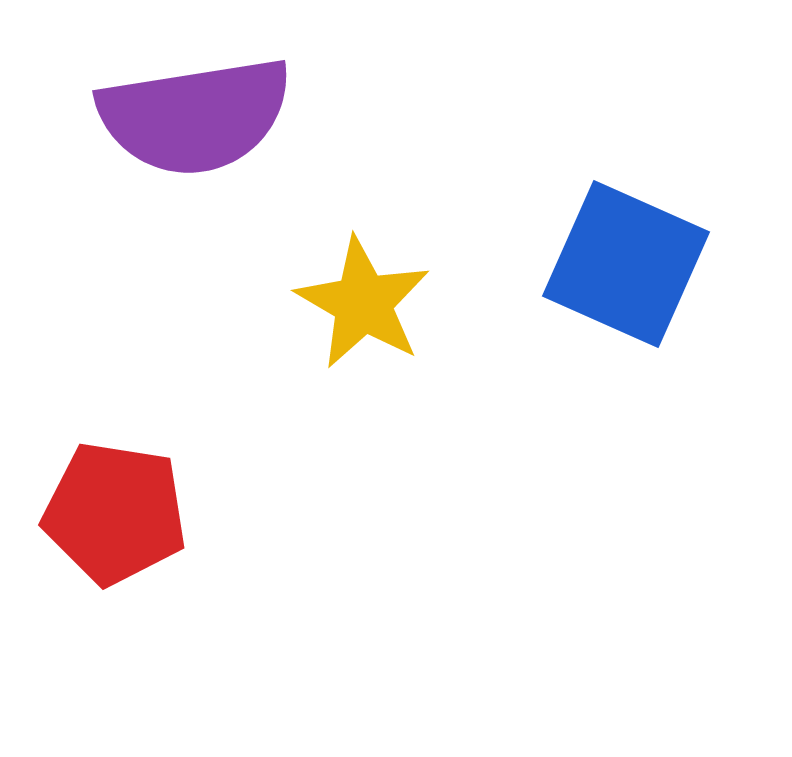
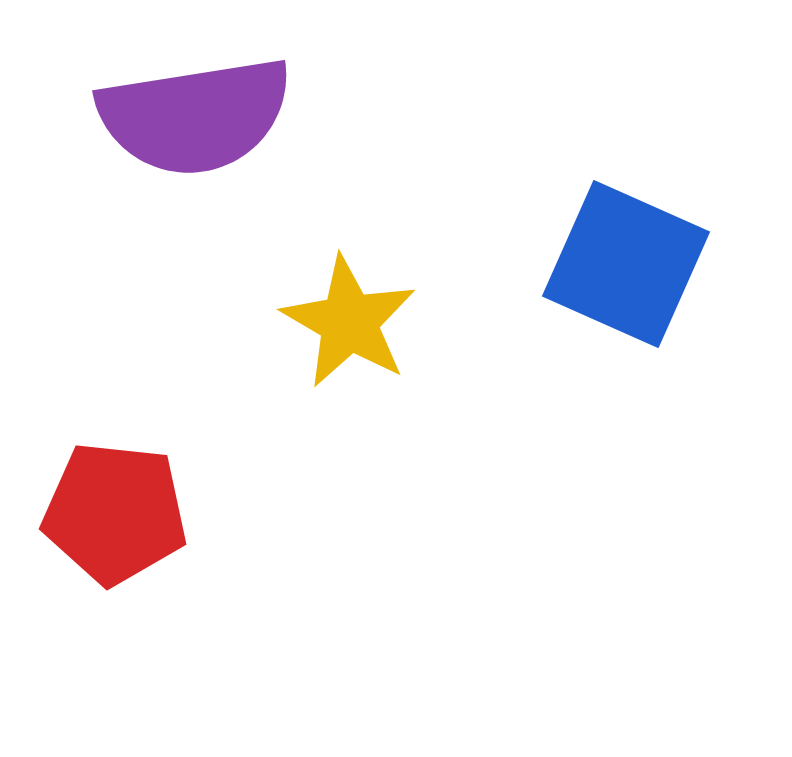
yellow star: moved 14 px left, 19 px down
red pentagon: rotated 3 degrees counterclockwise
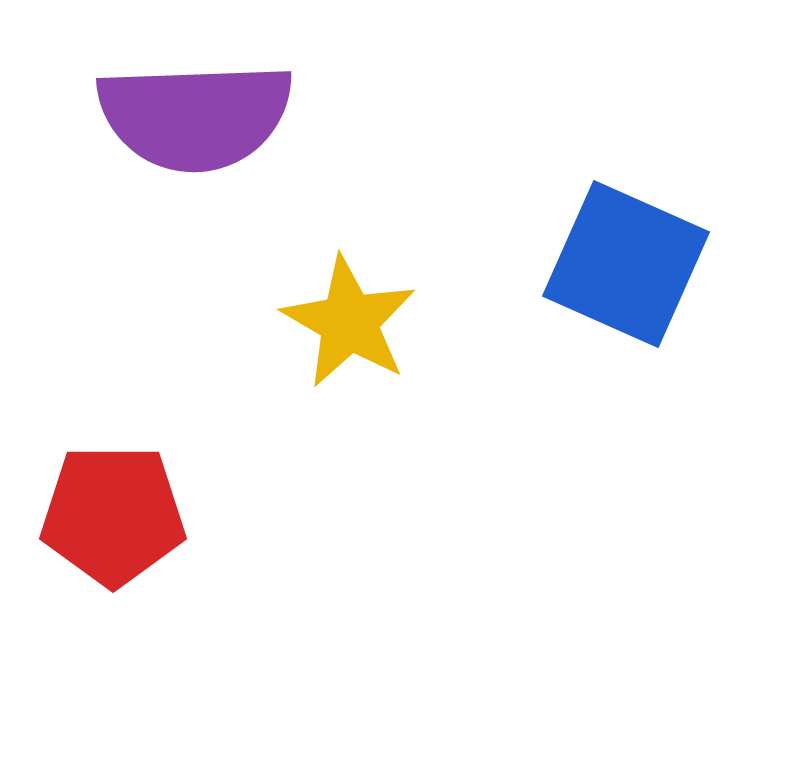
purple semicircle: rotated 7 degrees clockwise
red pentagon: moved 2 px left, 2 px down; rotated 6 degrees counterclockwise
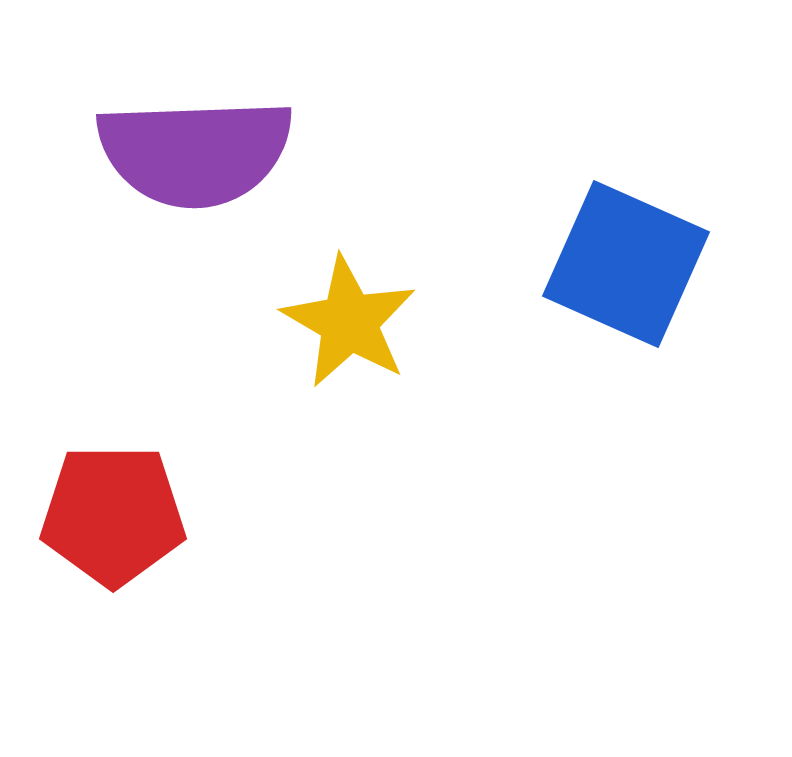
purple semicircle: moved 36 px down
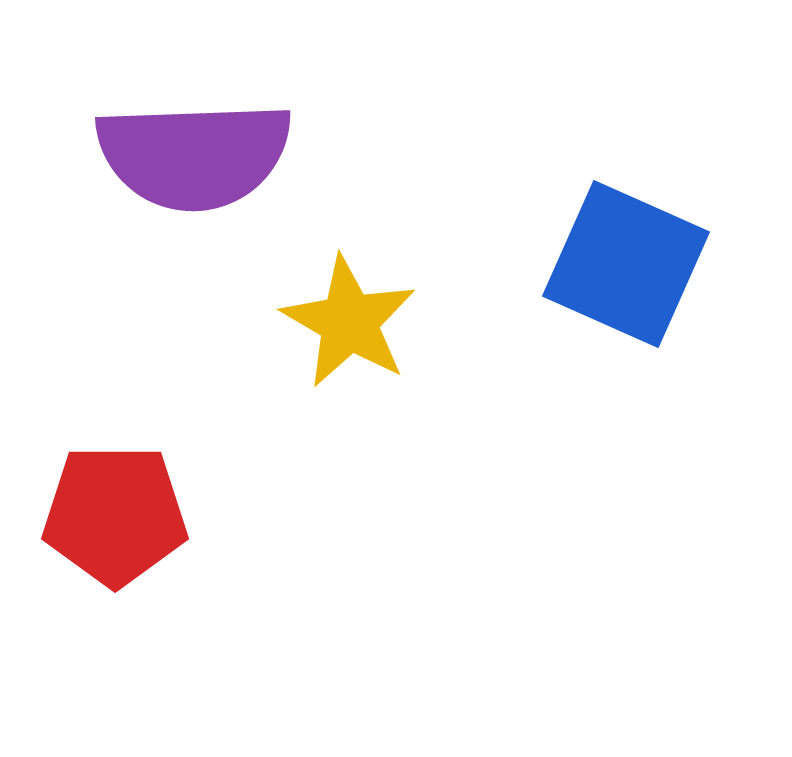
purple semicircle: moved 1 px left, 3 px down
red pentagon: moved 2 px right
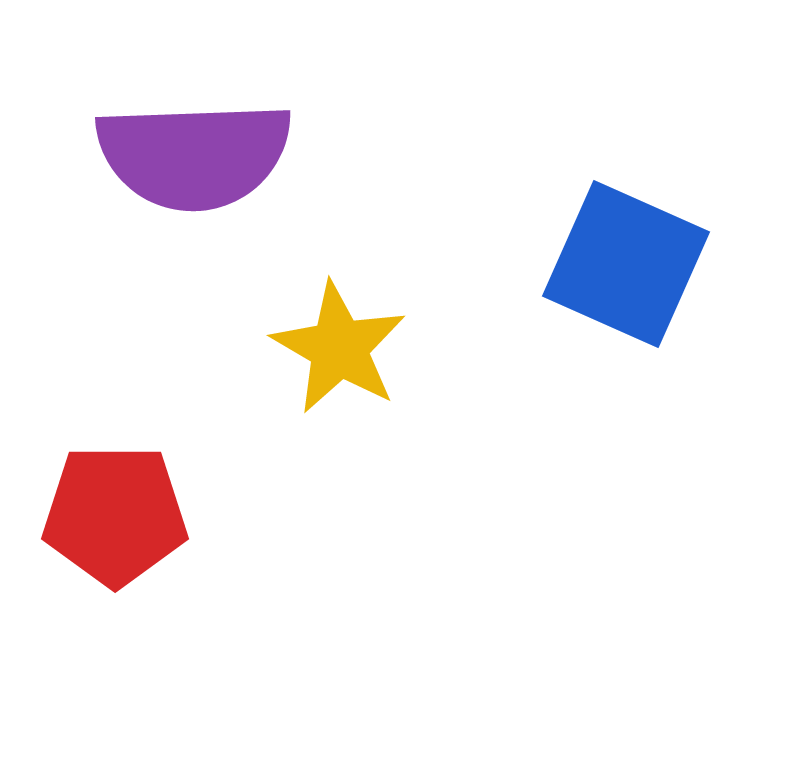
yellow star: moved 10 px left, 26 px down
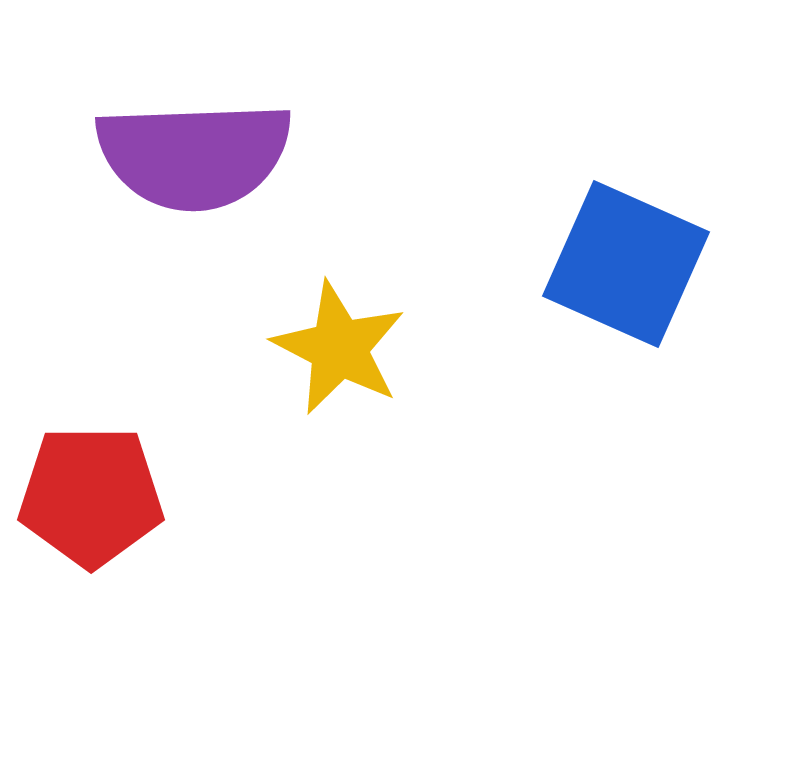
yellow star: rotated 3 degrees counterclockwise
red pentagon: moved 24 px left, 19 px up
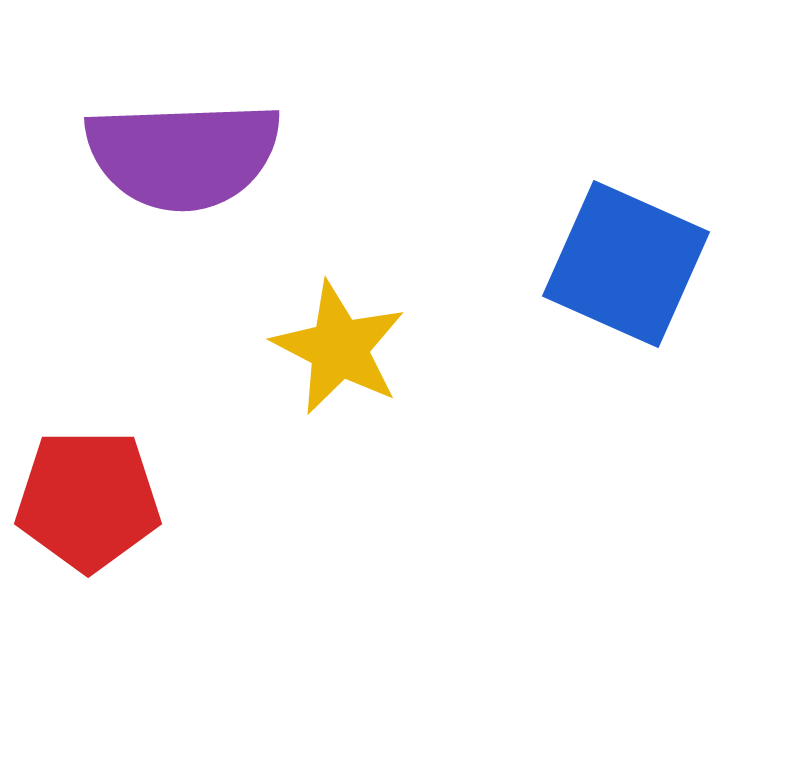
purple semicircle: moved 11 px left
red pentagon: moved 3 px left, 4 px down
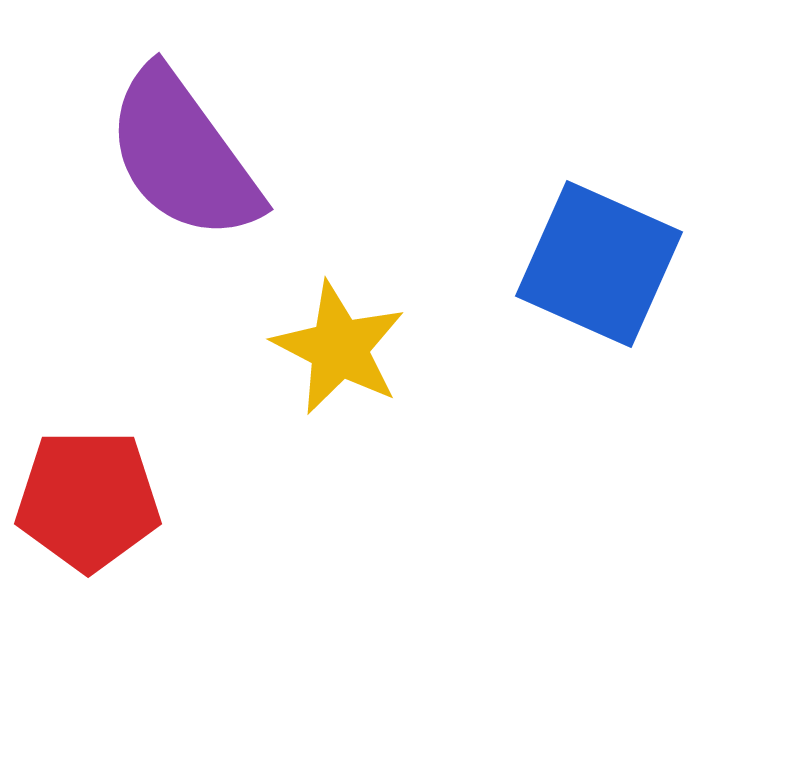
purple semicircle: rotated 56 degrees clockwise
blue square: moved 27 px left
